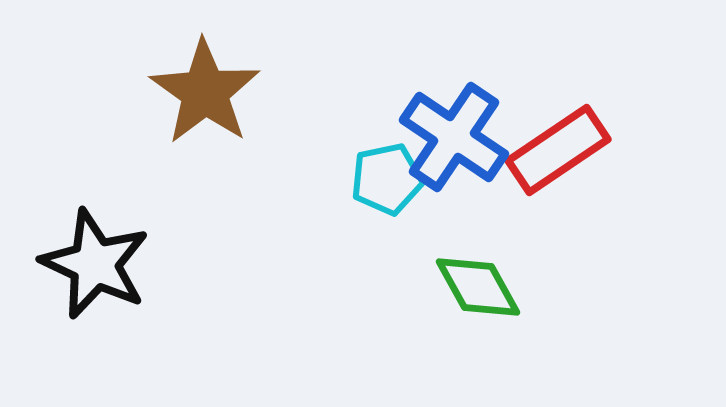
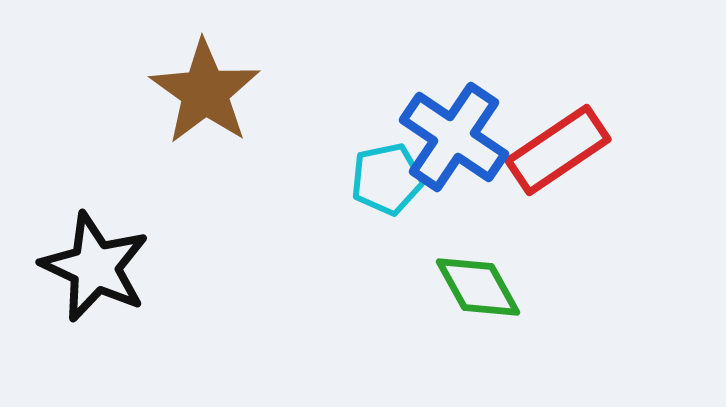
black star: moved 3 px down
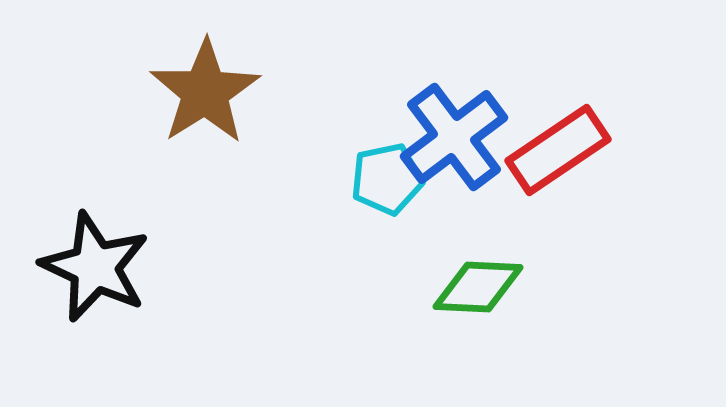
brown star: rotated 5 degrees clockwise
blue cross: rotated 19 degrees clockwise
green diamond: rotated 58 degrees counterclockwise
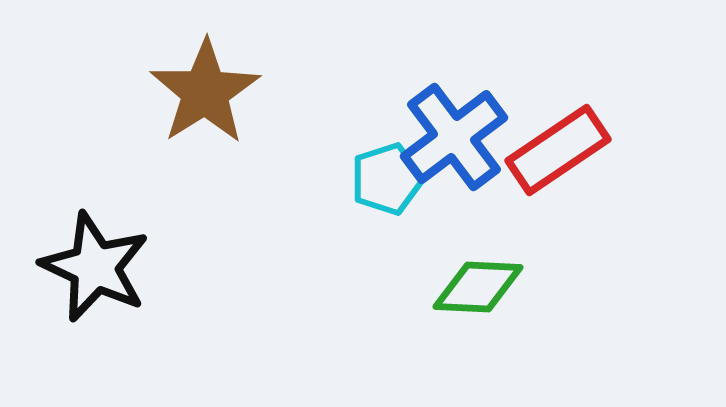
cyan pentagon: rotated 6 degrees counterclockwise
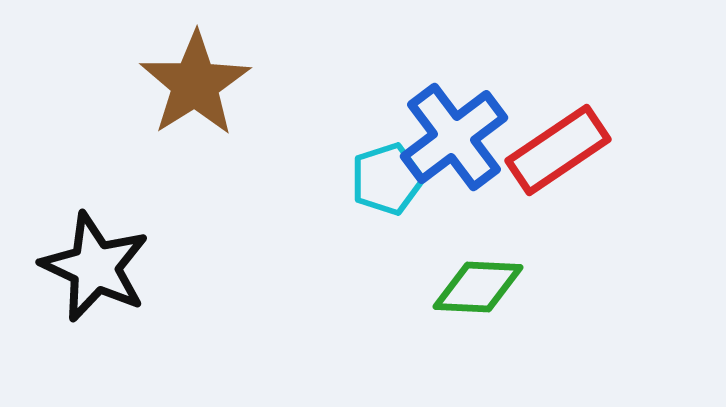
brown star: moved 10 px left, 8 px up
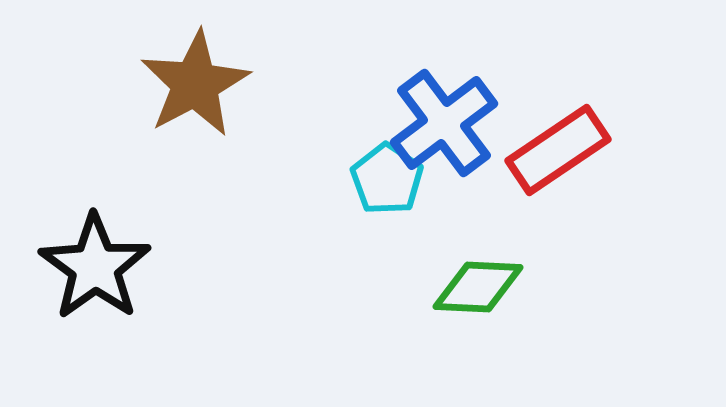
brown star: rotated 4 degrees clockwise
blue cross: moved 10 px left, 14 px up
cyan pentagon: rotated 20 degrees counterclockwise
black star: rotated 11 degrees clockwise
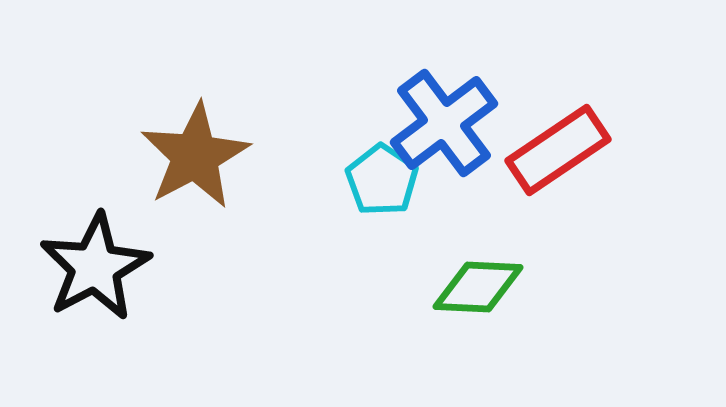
brown star: moved 72 px down
cyan pentagon: moved 5 px left, 1 px down
black star: rotated 8 degrees clockwise
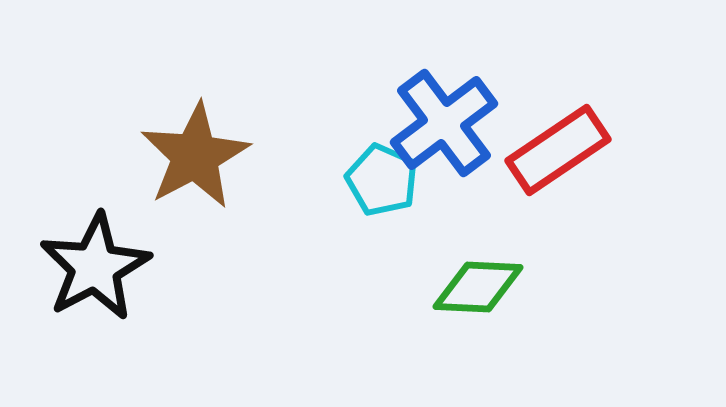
cyan pentagon: rotated 10 degrees counterclockwise
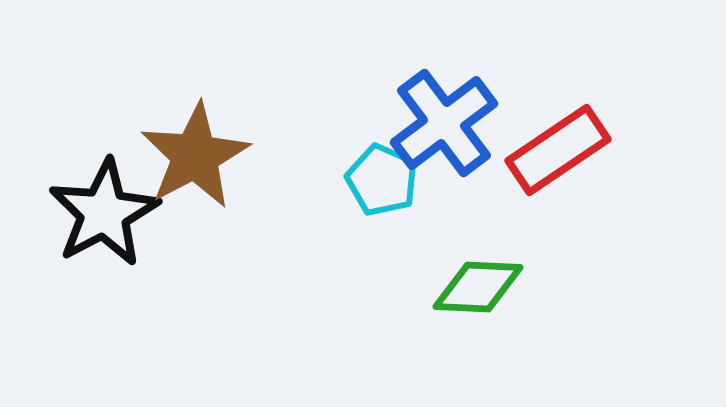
black star: moved 9 px right, 54 px up
